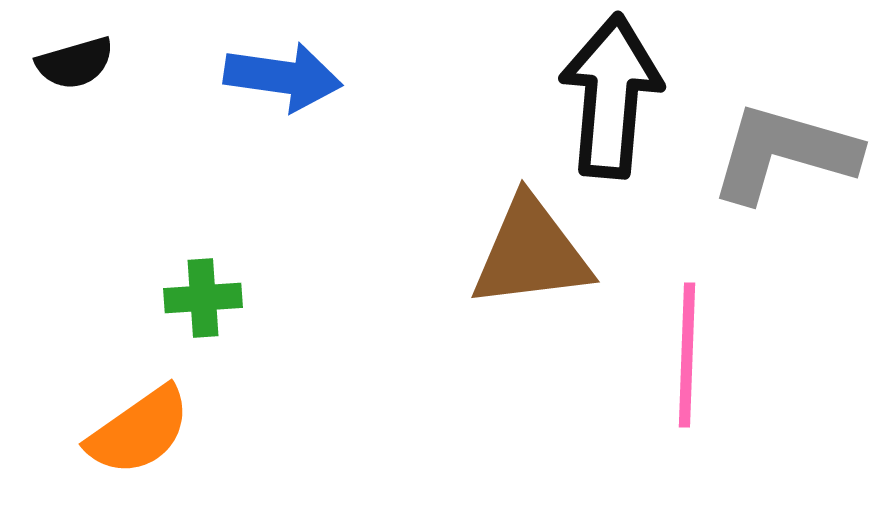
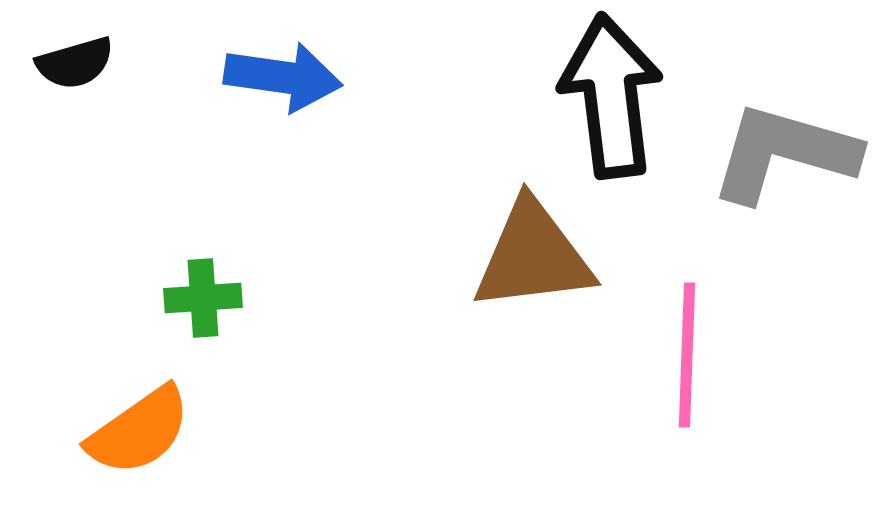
black arrow: rotated 12 degrees counterclockwise
brown triangle: moved 2 px right, 3 px down
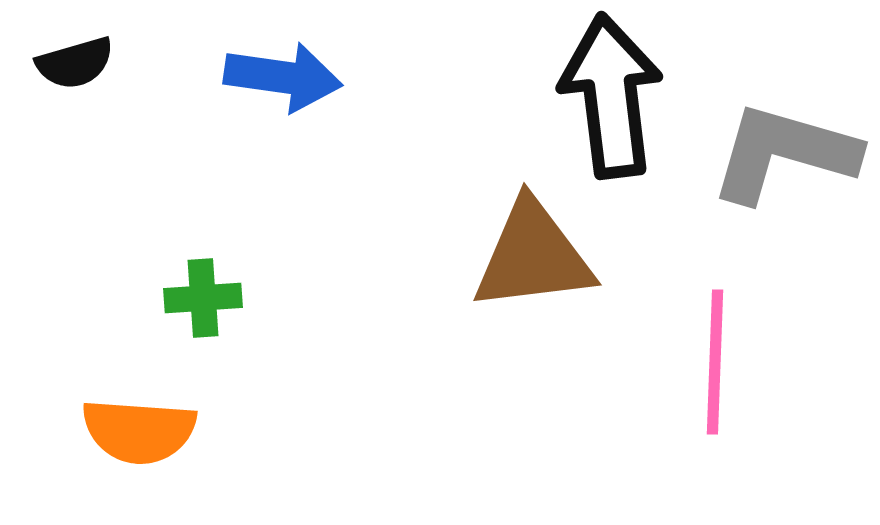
pink line: moved 28 px right, 7 px down
orange semicircle: rotated 39 degrees clockwise
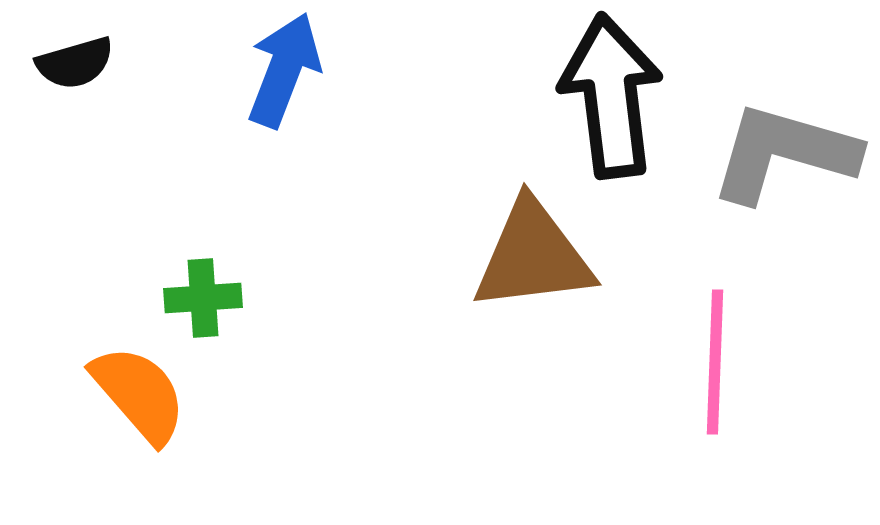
blue arrow: moved 1 px right, 7 px up; rotated 77 degrees counterclockwise
orange semicircle: moved 37 px up; rotated 135 degrees counterclockwise
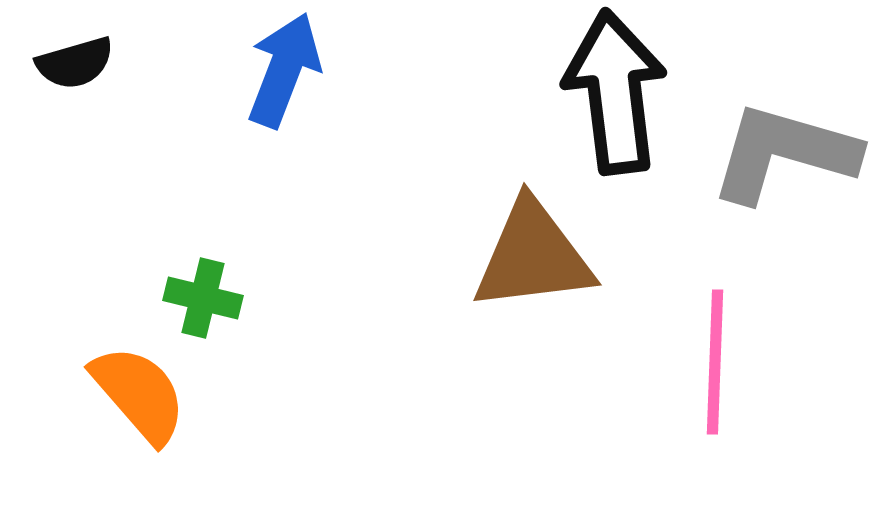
black arrow: moved 4 px right, 4 px up
green cross: rotated 18 degrees clockwise
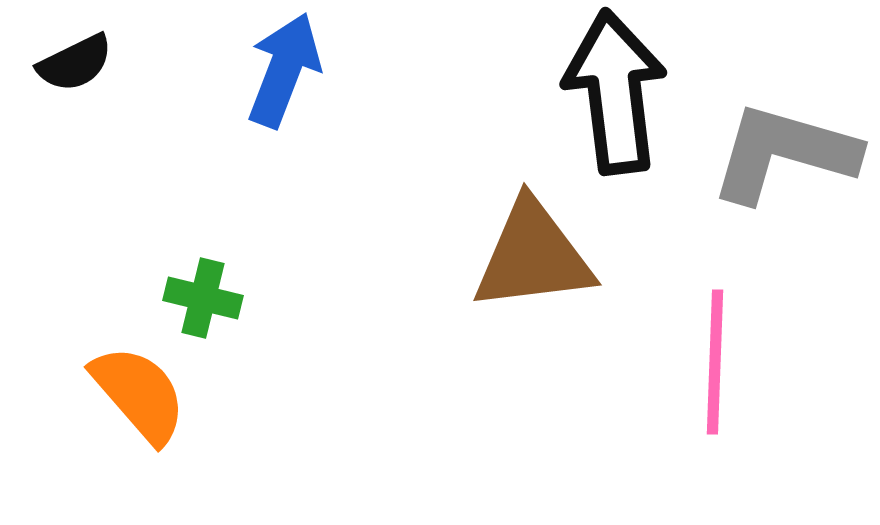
black semicircle: rotated 10 degrees counterclockwise
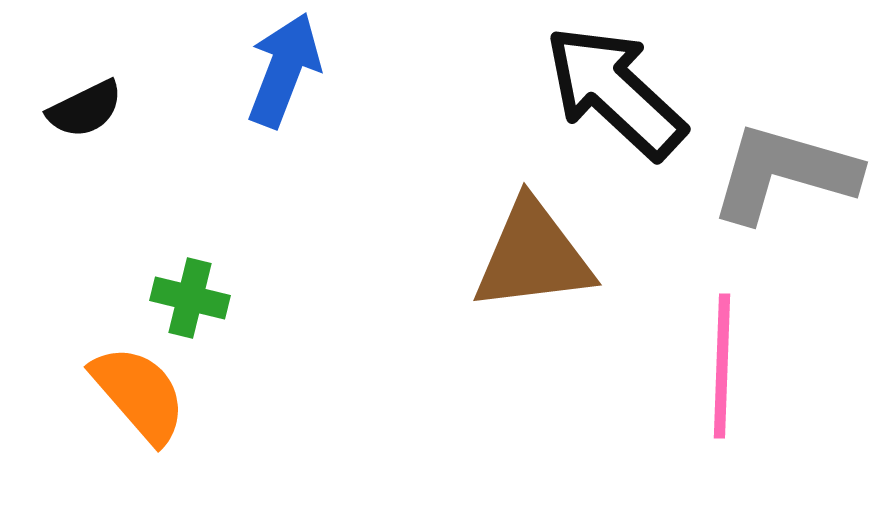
black semicircle: moved 10 px right, 46 px down
black arrow: rotated 40 degrees counterclockwise
gray L-shape: moved 20 px down
green cross: moved 13 px left
pink line: moved 7 px right, 4 px down
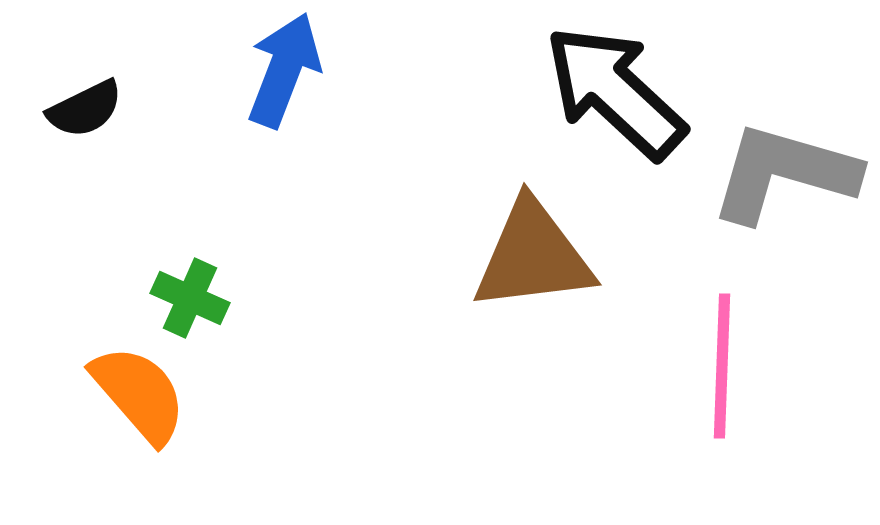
green cross: rotated 10 degrees clockwise
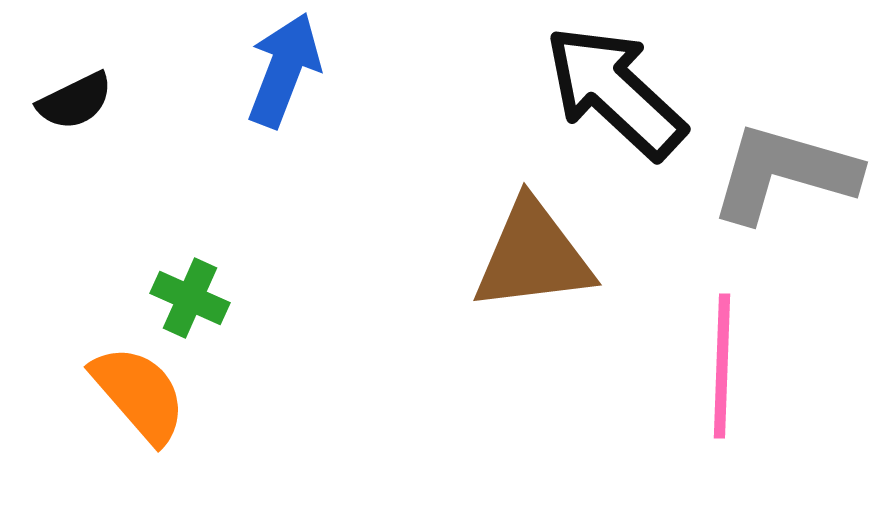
black semicircle: moved 10 px left, 8 px up
